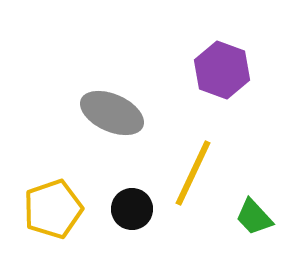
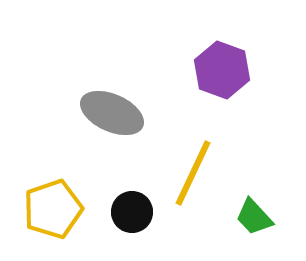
black circle: moved 3 px down
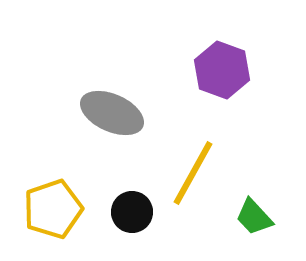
yellow line: rotated 4 degrees clockwise
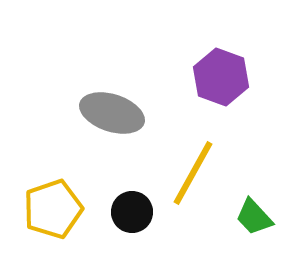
purple hexagon: moved 1 px left, 7 px down
gray ellipse: rotated 6 degrees counterclockwise
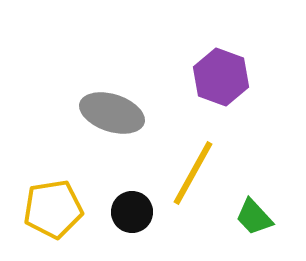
yellow pentagon: rotated 10 degrees clockwise
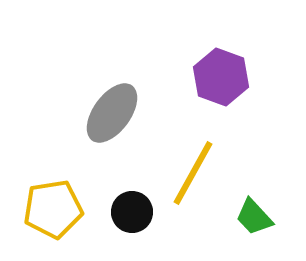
gray ellipse: rotated 72 degrees counterclockwise
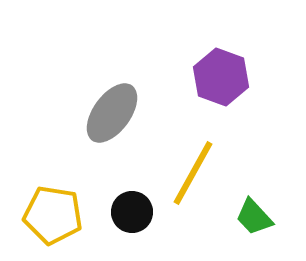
yellow pentagon: moved 6 px down; rotated 18 degrees clockwise
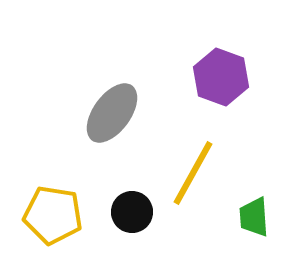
green trapezoid: rotated 39 degrees clockwise
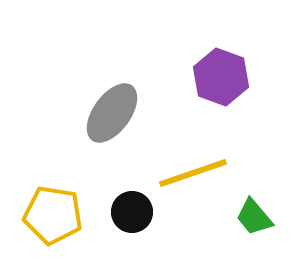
yellow line: rotated 42 degrees clockwise
green trapezoid: rotated 36 degrees counterclockwise
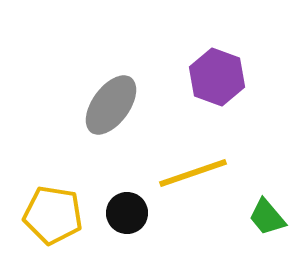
purple hexagon: moved 4 px left
gray ellipse: moved 1 px left, 8 px up
black circle: moved 5 px left, 1 px down
green trapezoid: moved 13 px right
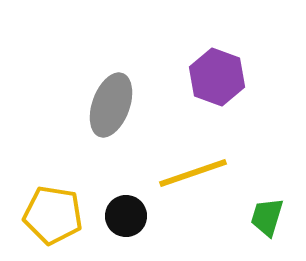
gray ellipse: rotated 16 degrees counterclockwise
black circle: moved 1 px left, 3 px down
green trapezoid: rotated 57 degrees clockwise
